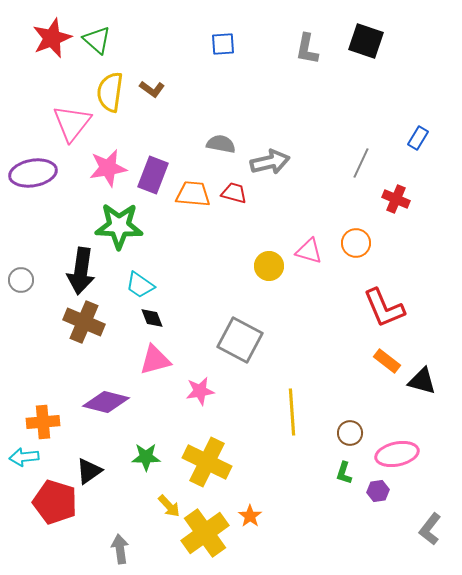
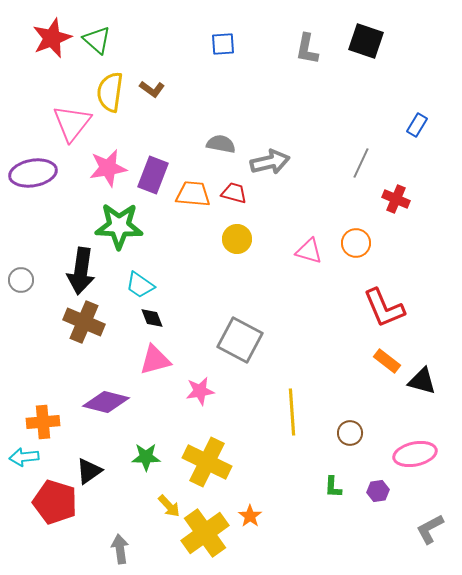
blue rectangle at (418, 138): moved 1 px left, 13 px up
yellow circle at (269, 266): moved 32 px left, 27 px up
pink ellipse at (397, 454): moved 18 px right
green L-shape at (344, 473): moved 11 px left, 14 px down; rotated 15 degrees counterclockwise
gray L-shape at (430, 529): rotated 24 degrees clockwise
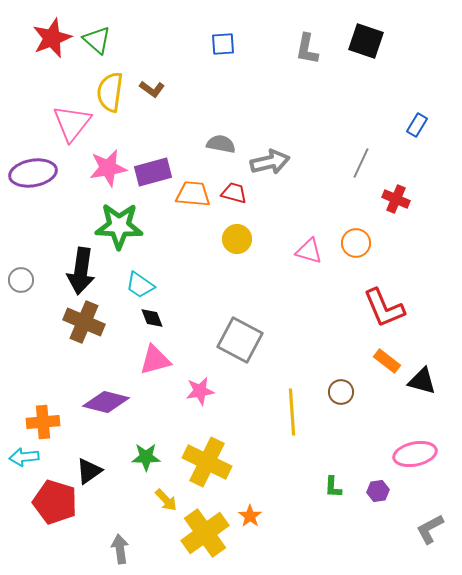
purple rectangle at (153, 175): moved 3 px up; rotated 54 degrees clockwise
brown circle at (350, 433): moved 9 px left, 41 px up
yellow arrow at (169, 506): moved 3 px left, 6 px up
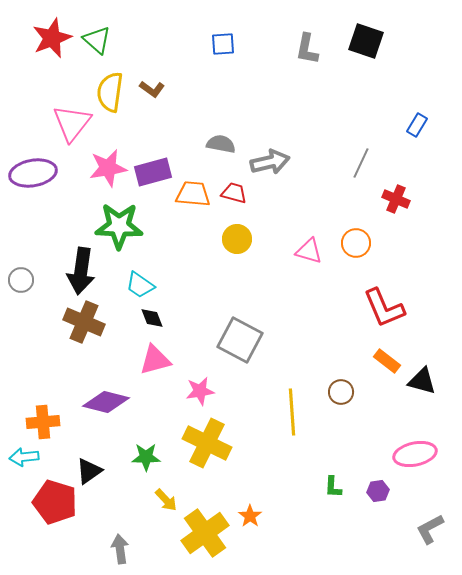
yellow cross at (207, 462): moved 19 px up
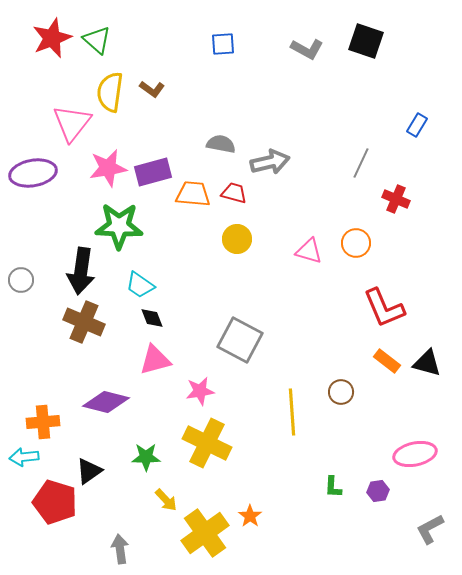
gray L-shape at (307, 49): rotated 72 degrees counterclockwise
black triangle at (422, 381): moved 5 px right, 18 px up
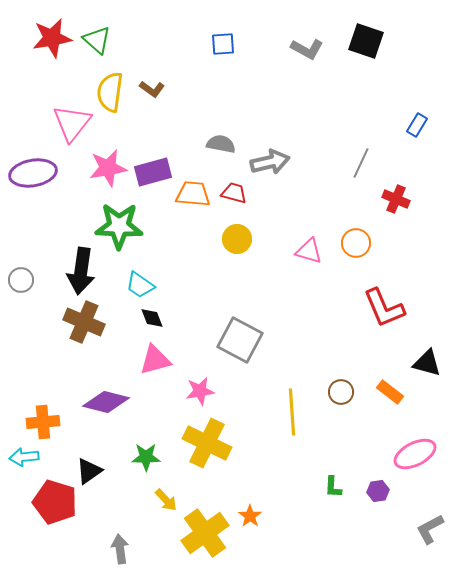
red star at (52, 38): rotated 12 degrees clockwise
orange rectangle at (387, 361): moved 3 px right, 31 px down
pink ellipse at (415, 454): rotated 15 degrees counterclockwise
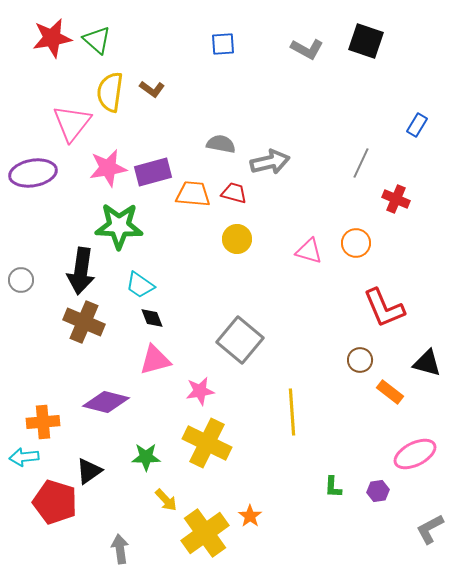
gray square at (240, 340): rotated 12 degrees clockwise
brown circle at (341, 392): moved 19 px right, 32 px up
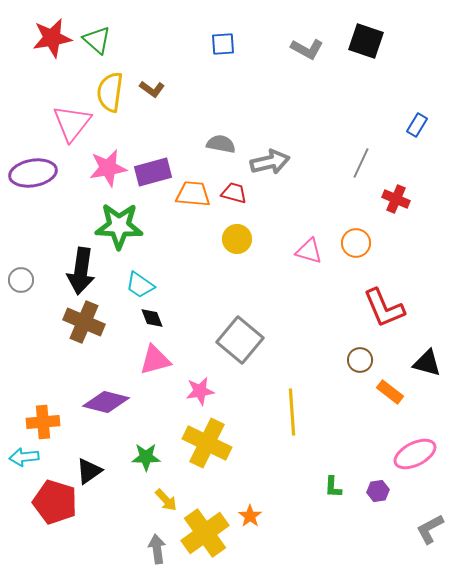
gray arrow at (120, 549): moved 37 px right
